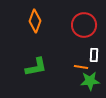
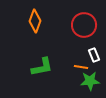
white rectangle: rotated 24 degrees counterclockwise
green L-shape: moved 6 px right
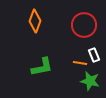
orange line: moved 1 px left, 4 px up
green star: rotated 18 degrees clockwise
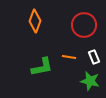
white rectangle: moved 2 px down
orange line: moved 11 px left, 6 px up
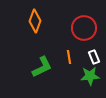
red circle: moved 3 px down
orange line: rotated 72 degrees clockwise
green L-shape: rotated 15 degrees counterclockwise
green star: moved 5 px up; rotated 18 degrees counterclockwise
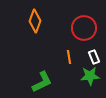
green L-shape: moved 15 px down
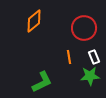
orange diamond: moved 1 px left; rotated 30 degrees clockwise
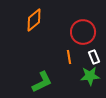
orange diamond: moved 1 px up
red circle: moved 1 px left, 4 px down
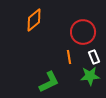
green L-shape: moved 7 px right
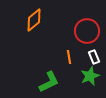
red circle: moved 4 px right, 1 px up
green star: rotated 18 degrees counterclockwise
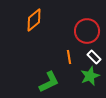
white rectangle: rotated 24 degrees counterclockwise
